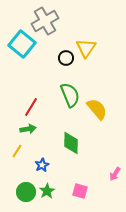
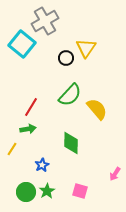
green semicircle: rotated 65 degrees clockwise
yellow line: moved 5 px left, 2 px up
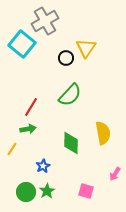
yellow semicircle: moved 6 px right, 24 px down; rotated 30 degrees clockwise
blue star: moved 1 px right, 1 px down
pink square: moved 6 px right
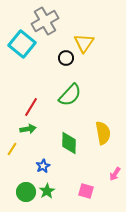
yellow triangle: moved 2 px left, 5 px up
green diamond: moved 2 px left
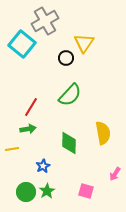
yellow line: rotated 48 degrees clockwise
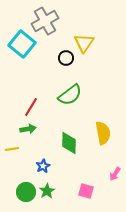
green semicircle: rotated 10 degrees clockwise
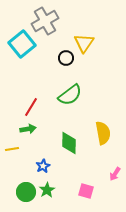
cyan square: rotated 12 degrees clockwise
green star: moved 1 px up
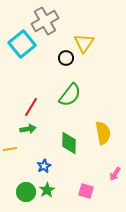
green semicircle: rotated 15 degrees counterclockwise
yellow line: moved 2 px left
blue star: moved 1 px right
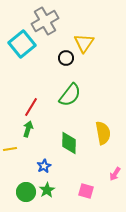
green arrow: rotated 63 degrees counterclockwise
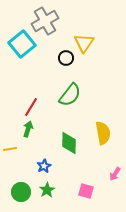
green circle: moved 5 px left
